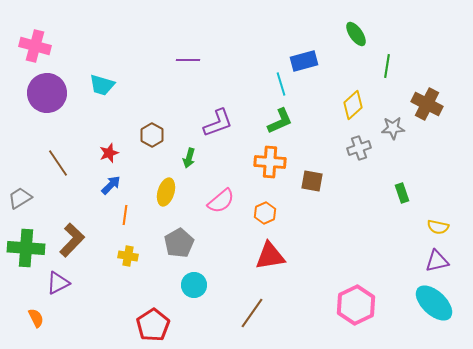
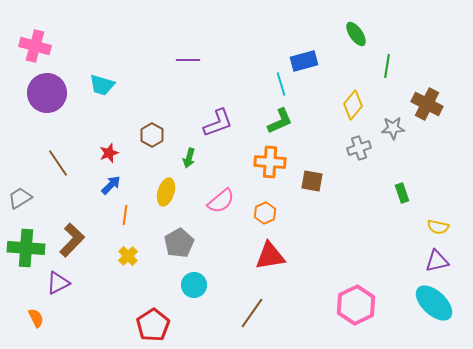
yellow diamond at (353, 105): rotated 8 degrees counterclockwise
yellow cross at (128, 256): rotated 36 degrees clockwise
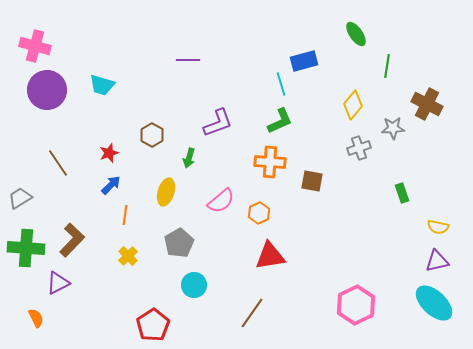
purple circle at (47, 93): moved 3 px up
orange hexagon at (265, 213): moved 6 px left
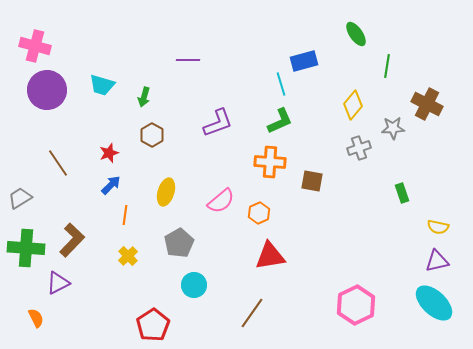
green arrow at (189, 158): moved 45 px left, 61 px up
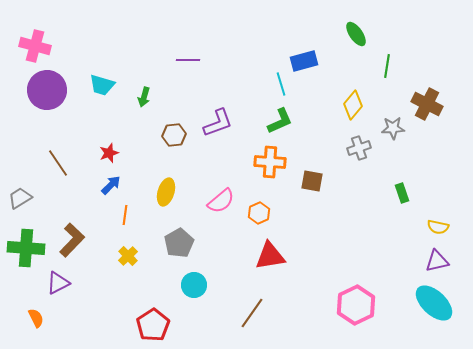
brown hexagon at (152, 135): moved 22 px right; rotated 25 degrees clockwise
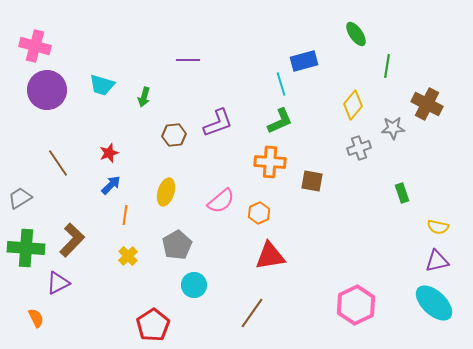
gray pentagon at (179, 243): moved 2 px left, 2 px down
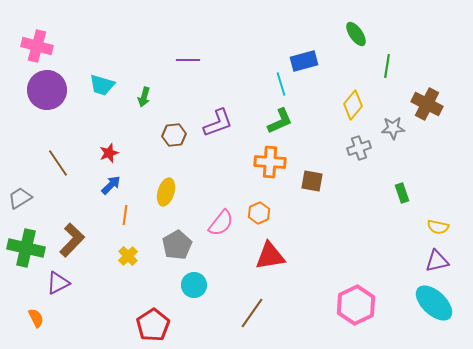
pink cross at (35, 46): moved 2 px right
pink semicircle at (221, 201): moved 22 px down; rotated 12 degrees counterclockwise
green cross at (26, 248): rotated 9 degrees clockwise
